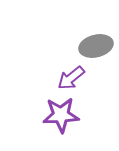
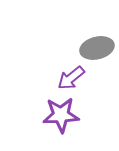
gray ellipse: moved 1 px right, 2 px down
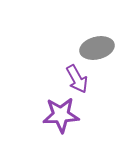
purple arrow: moved 6 px right, 1 px down; rotated 80 degrees counterclockwise
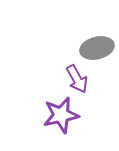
purple star: rotated 9 degrees counterclockwise
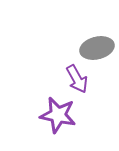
purple star: moved 3 px left; rotated 24 degrees clockwise
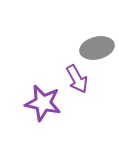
purple star: moved 15 px left, 12 px up
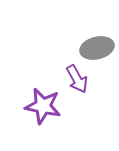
purple star: moved 3 px down
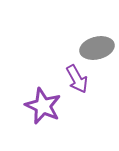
purple star: rotated 12 degrees clockwise
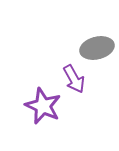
purple arrow: moved 3 px left
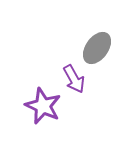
gray ellipse: rotated 40 degrees counterclockwise
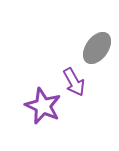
purple arrow: moved 3 px down
